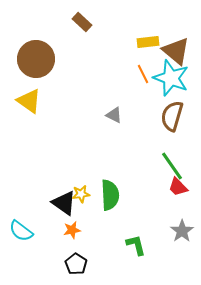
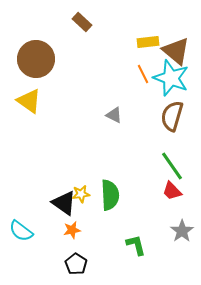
red trapezoid: moved 6 px left, 4 px down
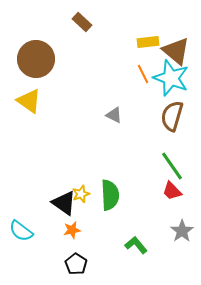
yellow star: rotated 12 degrees counterclockwise
green L-shape: rotated 25 degrees counterclockwise
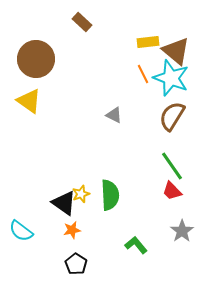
brown semicircle: rotated 16 degrees clockwise
